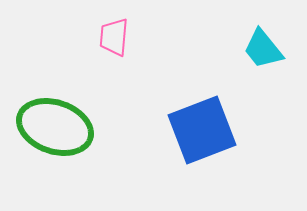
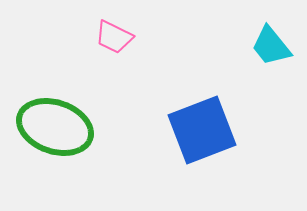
pink trapezoid: rotated 69 degrees counterclockwise
cyan trapezoid: moved 8 px right, 3 px up
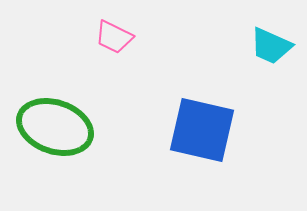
cyan trapezoid: rotated 27 degrees counterclockwise
blue square: rotated 34 degrees clockwise
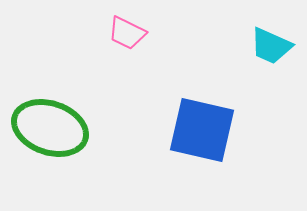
pink trapezoid: moved 13 px right, 4 px up
green ellipse: moved 5 px left, 1 px down
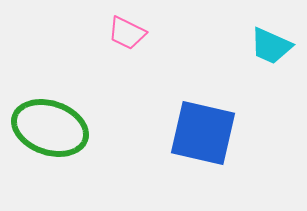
blue square: moved 1 px right, 3 px down
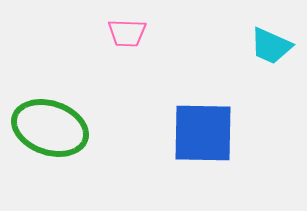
pink trapezoid: rotated 24 degrees counterclockwise
blue square: rotated 12 degrees counterclockwise
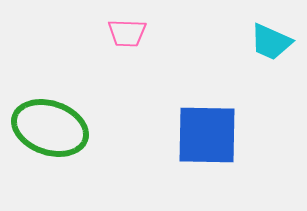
cyan trapezoid: moved 4 px up
blue square: moved 4 px right, 2 px down
